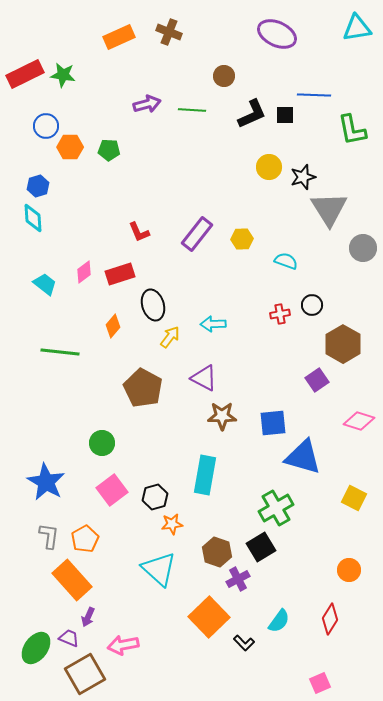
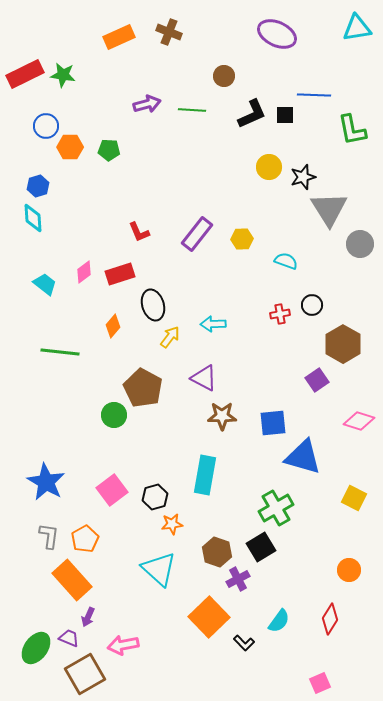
gray circle at (363, 248): moved 3 px left, 4 px up
green circle at (102, 443): moved 12 px right, 28 px up
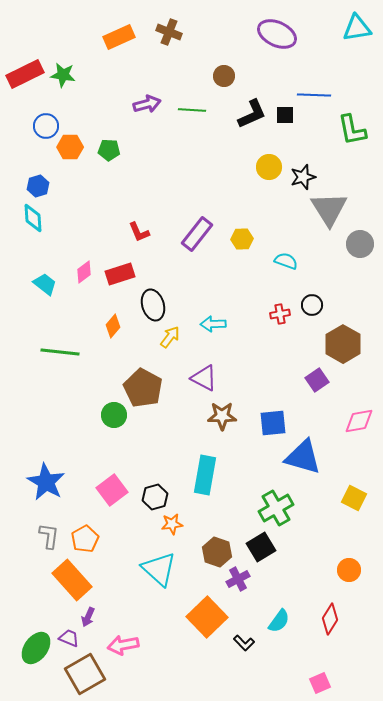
pink diamond at (359, 421): rotated 28 degrees counterclockwise
orange square at (209, 617): moved 2 px left
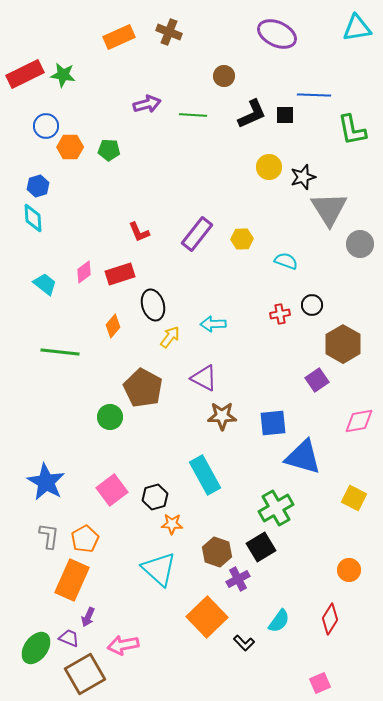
green line at (192, 110): moved 1 px right, 5 px down
green circle at (114, 415): moved 4 px left, 2 px down
cyan rectangle at (205, 475): rotated 39 degrees counterclockwise
orange star at (172, 524): rotated 10 degrees clockwise
orange rectangle at (72, 580): rotated 66 degrees clockwise
